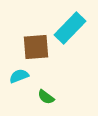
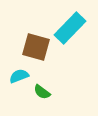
brown square: rotated 20 degrees clockwise
green semicircle: moved 4 px left, 5 px up
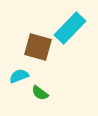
brown square: moved 2 px right
green semicircle: moved 2 px left, 1 px down
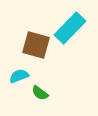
brown square: moved 2 px left, 2 px up
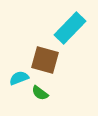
brown square: moved 9 px right, 15 px down
cyan semicircle: moved 2 px down
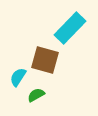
cyan semicircle: moved 1 px left, 1 px up; rotated 36 degrees counterclockwise
green semicircle: moved 4 px left, 2 px down; rotated 114 degrees clockwise
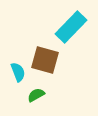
cyan rectangle: moved 1 px right, 1 px up
cyan semicircle: moved 5 px up; rotated 126 degrees clockwise
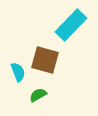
cyan rectangle: moved 2 px up
green semicircle: moved 2 px right
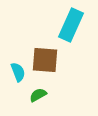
cyan rectangle: rotated 20 degrees counterclockwise
brown square: rotated 12 degrees counterclockwise
